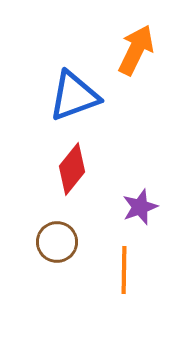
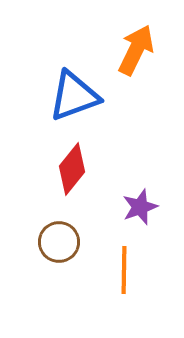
brown circle: moved 2 px right
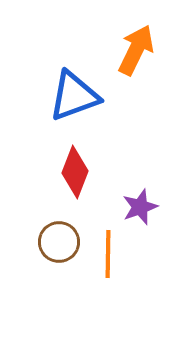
red diamond: moved 3 px right, 3 px down; rotated 18 degrees counterclockwise
orange line: moved 16 px left, 16 px up
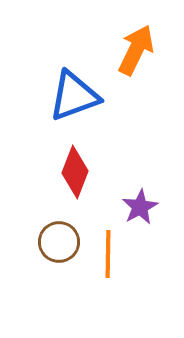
purple star: rotated 9 degrees counterclockwise
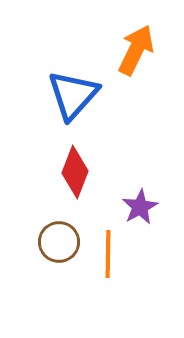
blue triangle: moved 1 px left, 1 px up; rotated 28 degrees counterclockwise
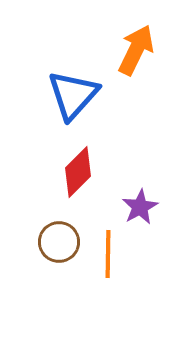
red diamond: moved 3 px right; rotated 24 degrees clockwise
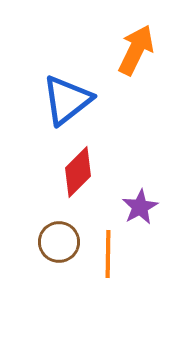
blue triangle: moved 6 px left, 5 px down; rotated 10 degrees clockwise
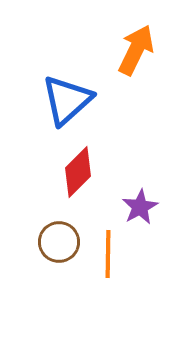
blue triangle: rotated 4 degrees counterclockwise
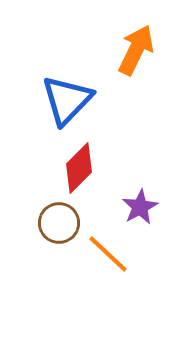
blue triangle: rotated 4 degrees counterclockwise
red diamond: moved 1 px right, 4 px up
brown circle: moved 19 px up
orange line: rotated 48 degrees counterclockwise
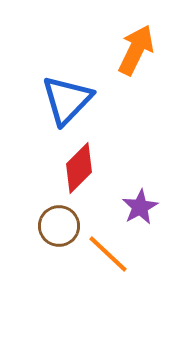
brown circle: moved 3 px down
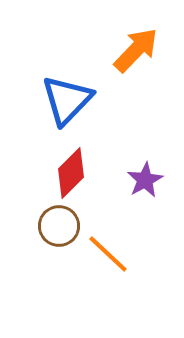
orange arrow: rotated 18 degrees clockwise
red diamond: moved 8 px left, 5 px down
purple star: moved 5 px right, 27 px up
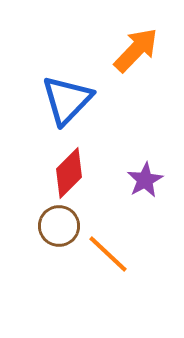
red diamond: moved 2 px left
